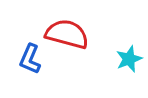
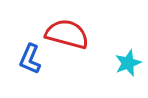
cyan star: moved 1 px left, 4 px down
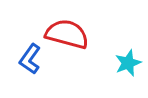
blue L-shape: rotated 12 degrees clockwise
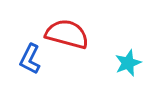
blue L-shape: rotated 8 degrees counterclockwise
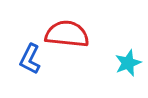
red semicircle: rotated 9 degrees counterclockwise
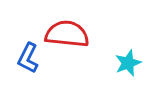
blue L-shape: moved 2 px left, 1 px up
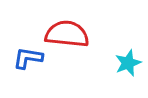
blue L-shape: rotated 72 degrees clockwise
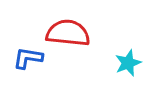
red semicircle: moved 1 px right, 1 px up
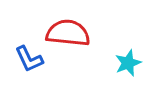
blue L-shape: moved 1 px right, 1 px down; rotated 124 degrees counterclockwise
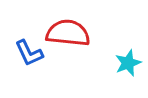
blue L-shape: moved 6 px up
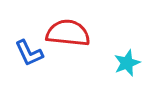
cyan star: moved 1 px left
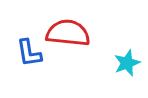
blue L-shape: rotated 16 degrees clockwise
